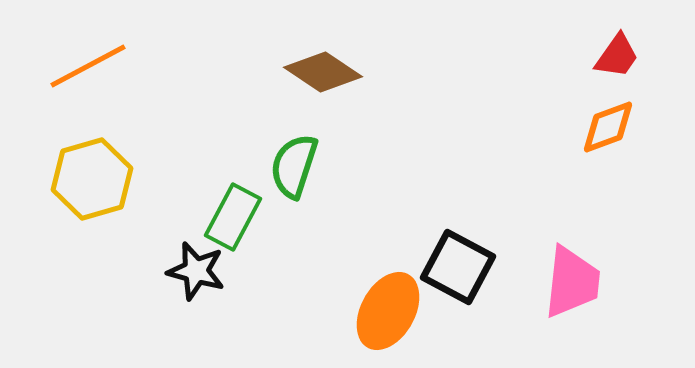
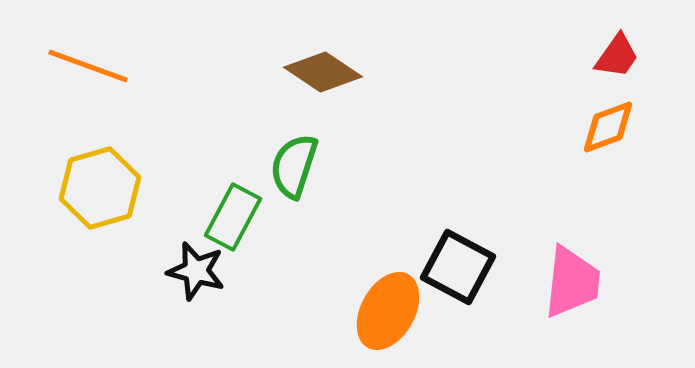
orange line: rotated 48 degrees clockwise
yellow hexagon: moved 8 px right, 9 px down
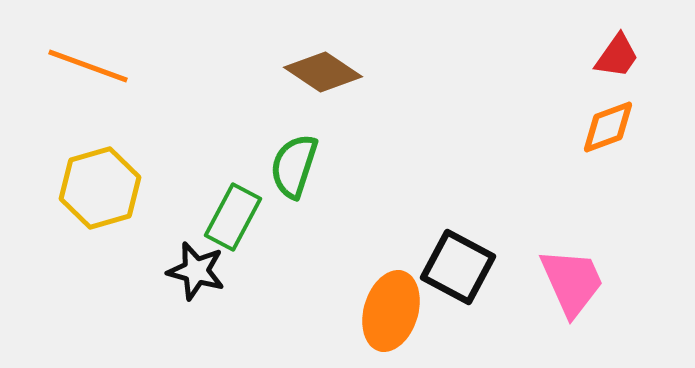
pink trapezoid: rotated 30 degrees counterclockwise
orange ellipse: moved 3 px right; rotated 12 degrees counterclockwise
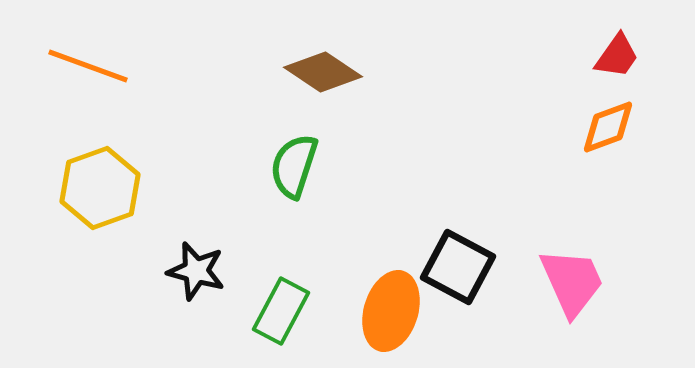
yellow hexagon: rotated 4 degrees counterclockwise
green rectangle: moved 48 px right, 94 px down
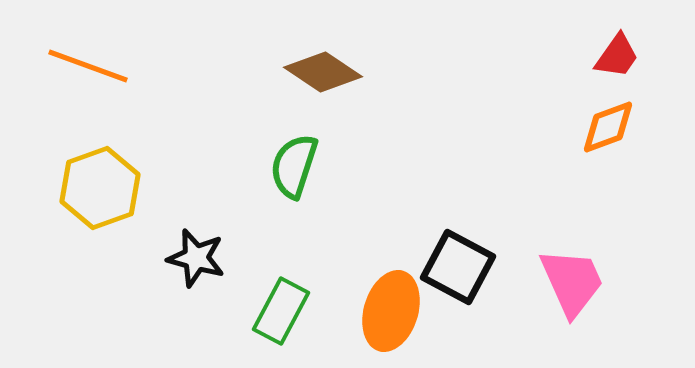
black star: moved 13 px up
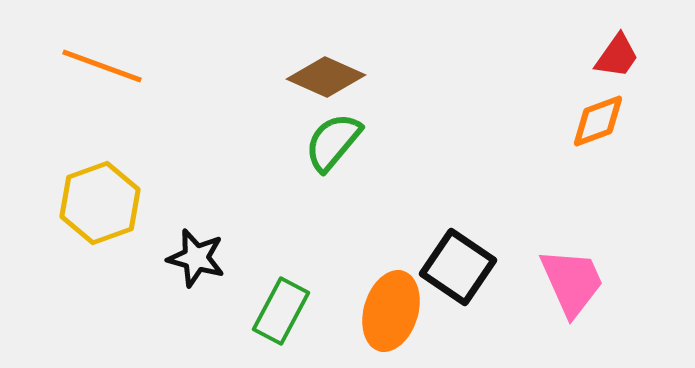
orange line: moved 14 px right
brown diamond: moved 3 px right, 5 px down; rotated 10 degrees counterclockwise
orange diamond: moved 10 px left, 6 px up
green semicircle: moved 39 px right, 24 px up; rotated 22 degrees clockwise
yellow hexagon: moved 15 px down
black square: rotated 6 degrees clockwise
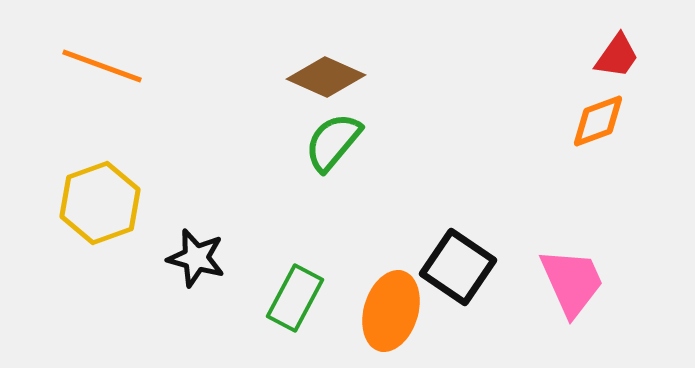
green rectangle: moved 14 px right, 13 px up
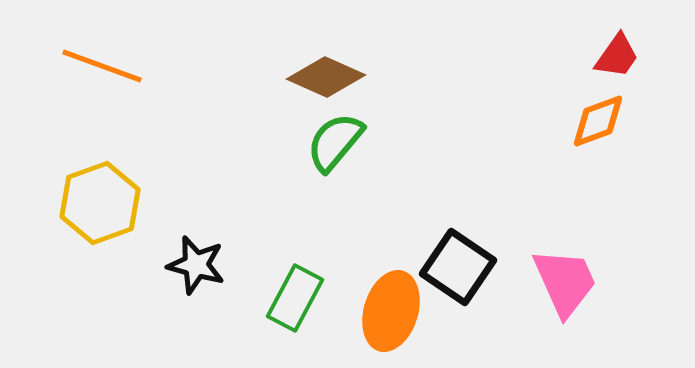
green semicircle: moved 2 px right
black star: moved 7 px down
pink trapezoid: moved 7 px left
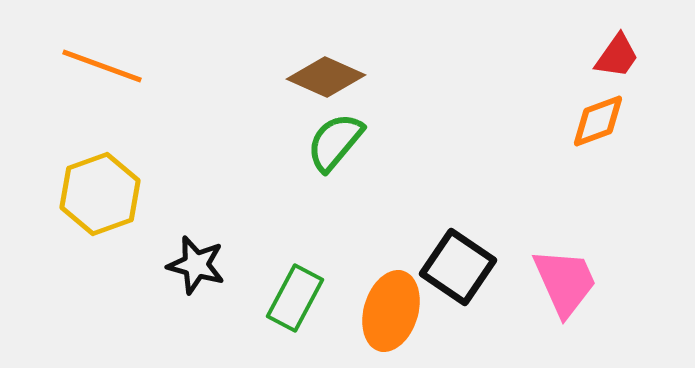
yellow hexagon: moved 9 px up
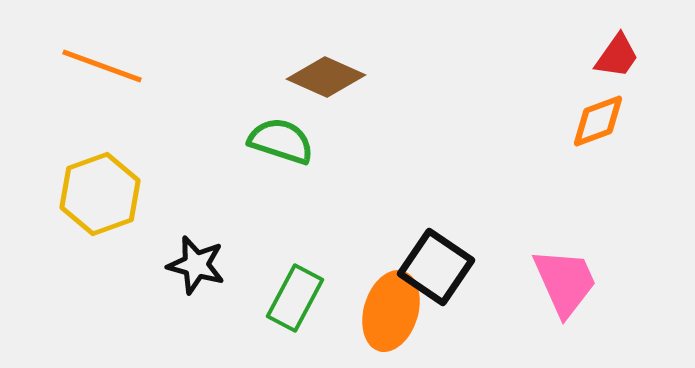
green semicircle: moved 54 px left, 1 px up; rotated 68 degrees clockwise
black square: moved 22 px left
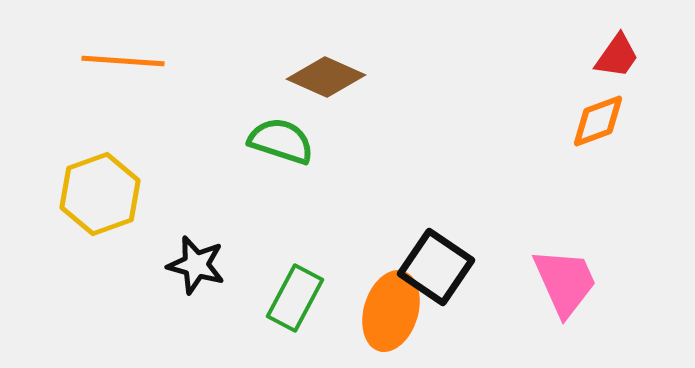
orange line: moved 21 px right, 5 px up; rotated 16 degrees counterclockwise
